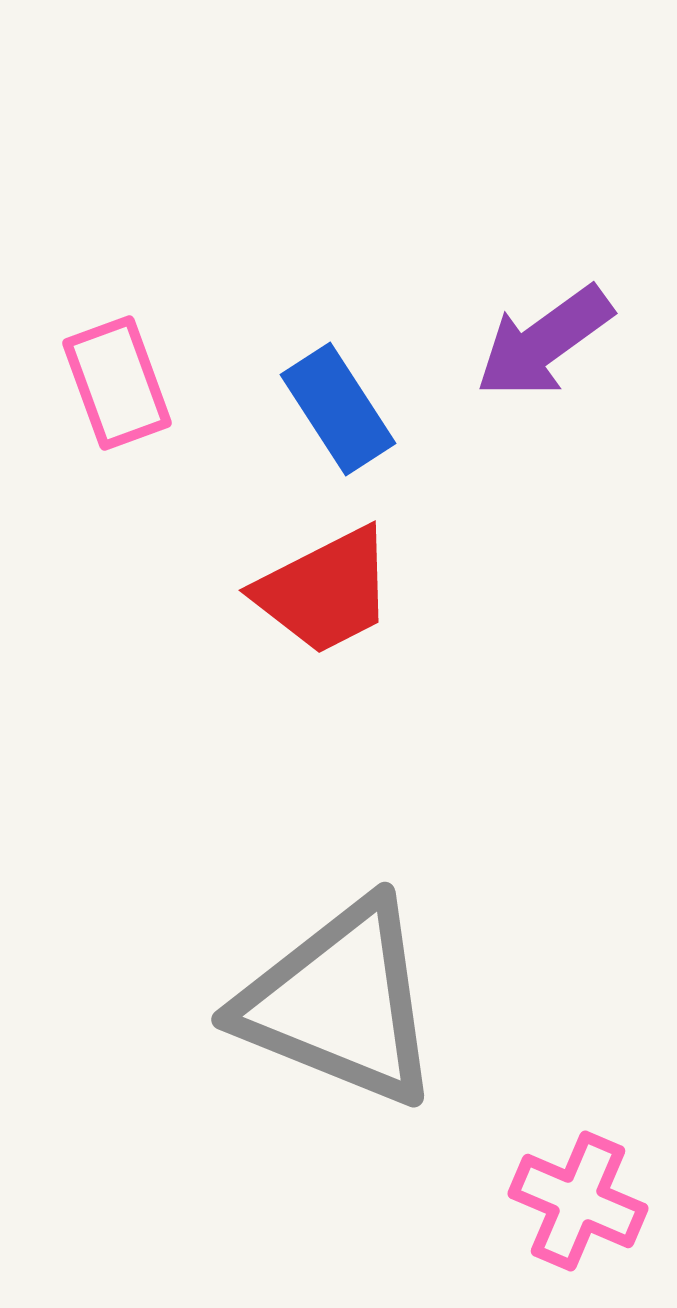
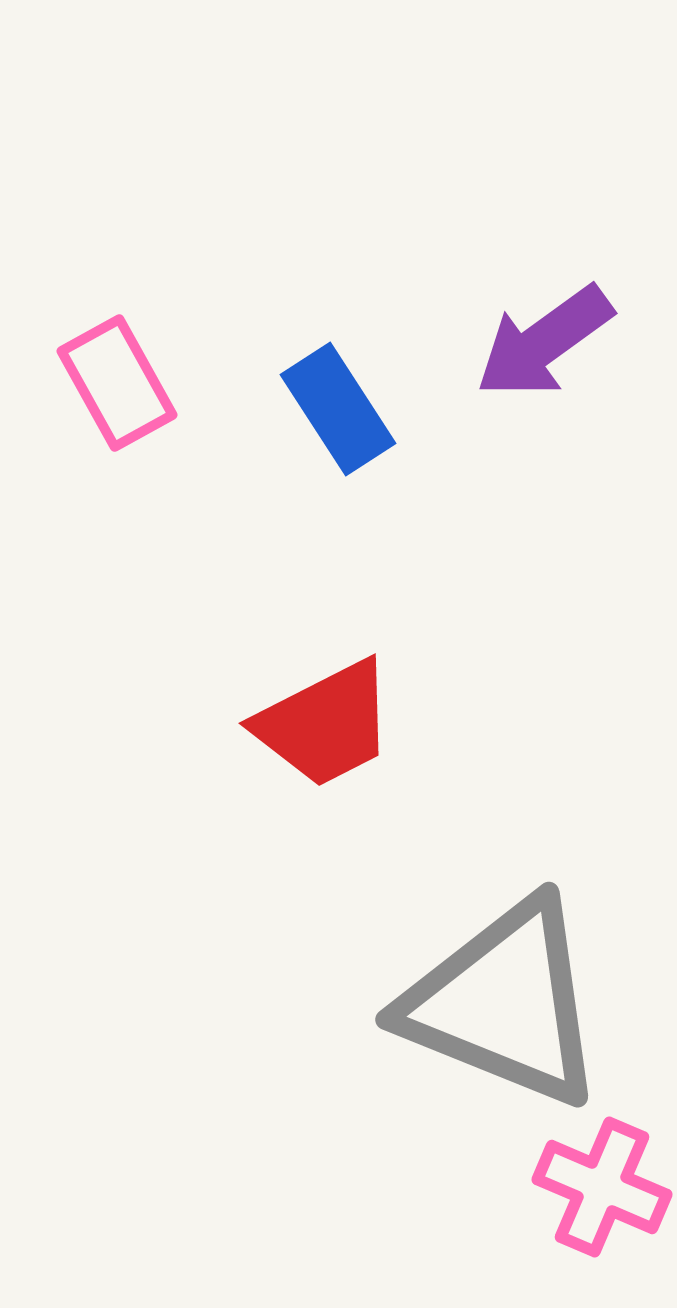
pink rectangle: rotated 9 degrees counterclockwise
red trapezoid: moved 133 px down
gray triangle: moved 164 px right
pink cross: moved 24 px right, 14 px up
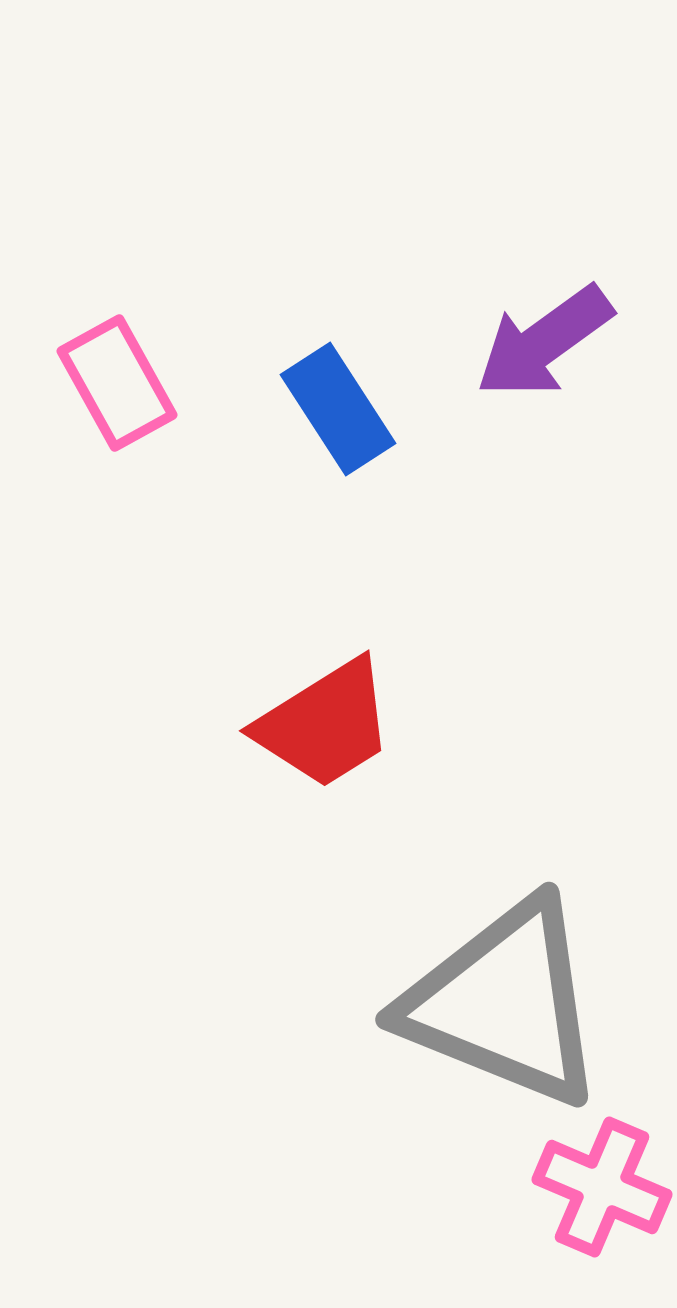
red trapezoid: rotated 5 degrees counterclockwise
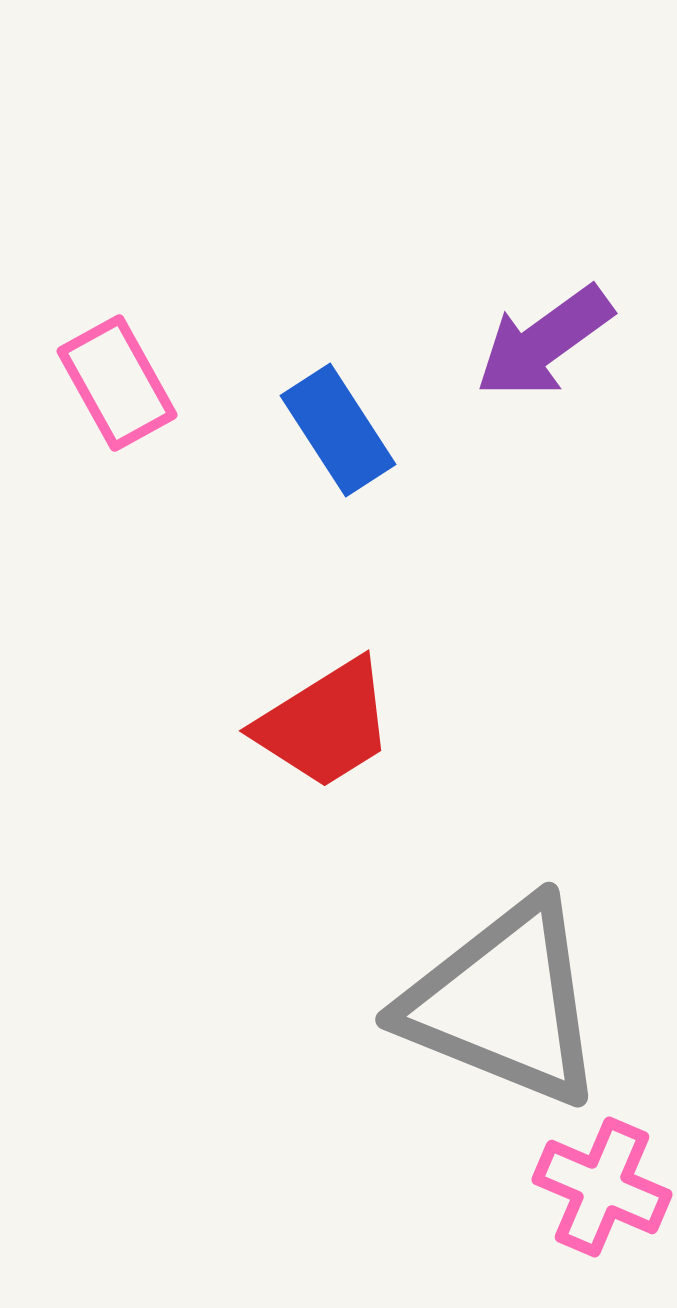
blue rectangle: moved 21 px down
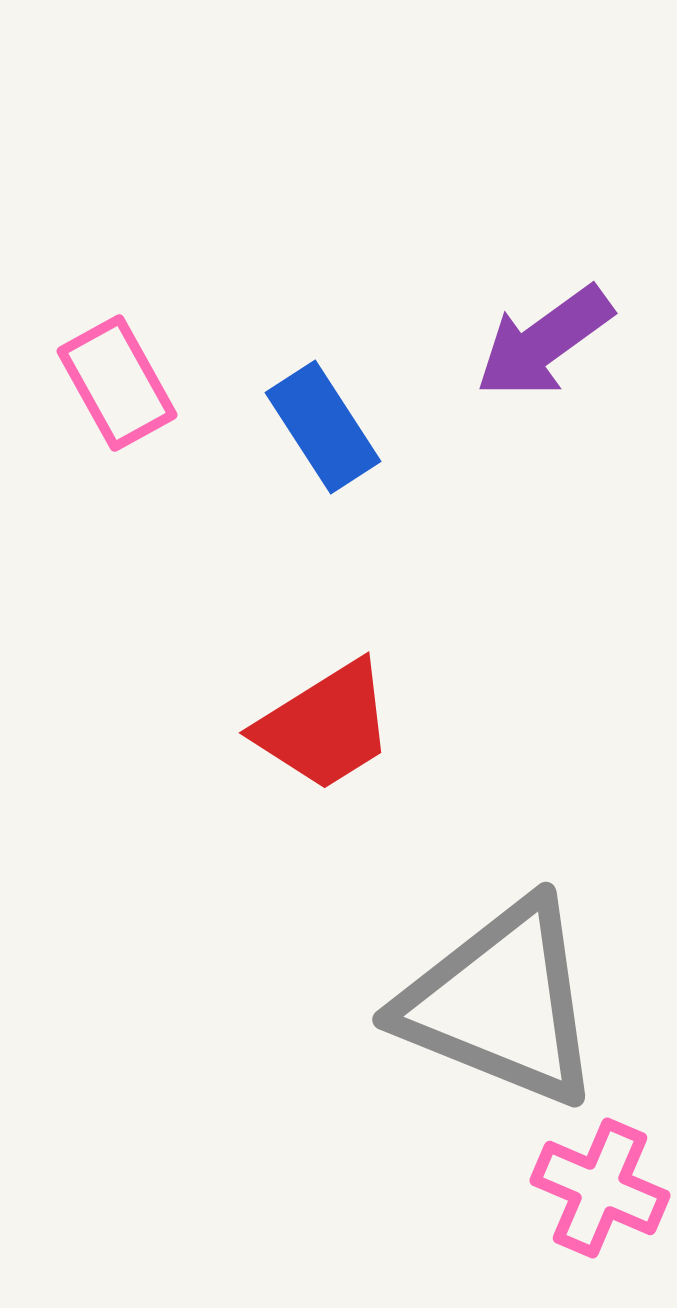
blue rectangle: moved 15 px left, 3 px up
red trapezoid: moved 2 px down
gray triangle: moved 3 px left
pink cross: moved 2 px left, 1 px down
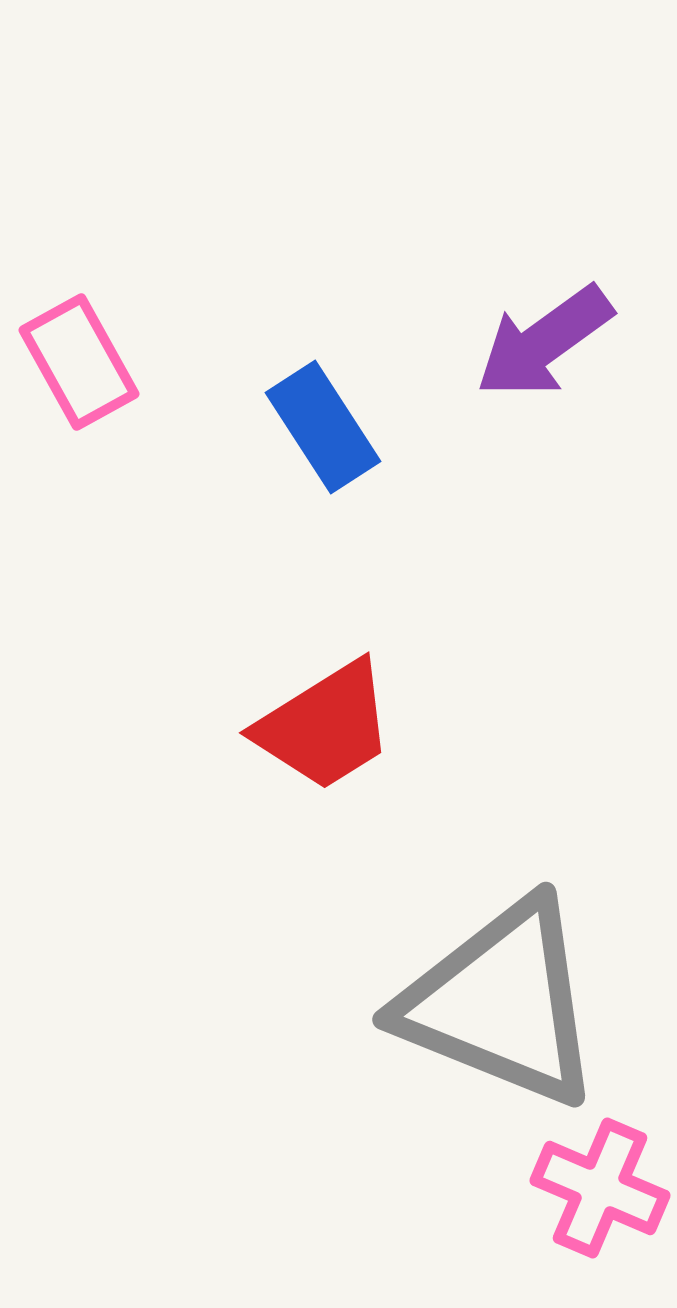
pink rectangle: moved 38 px left, 21 px up
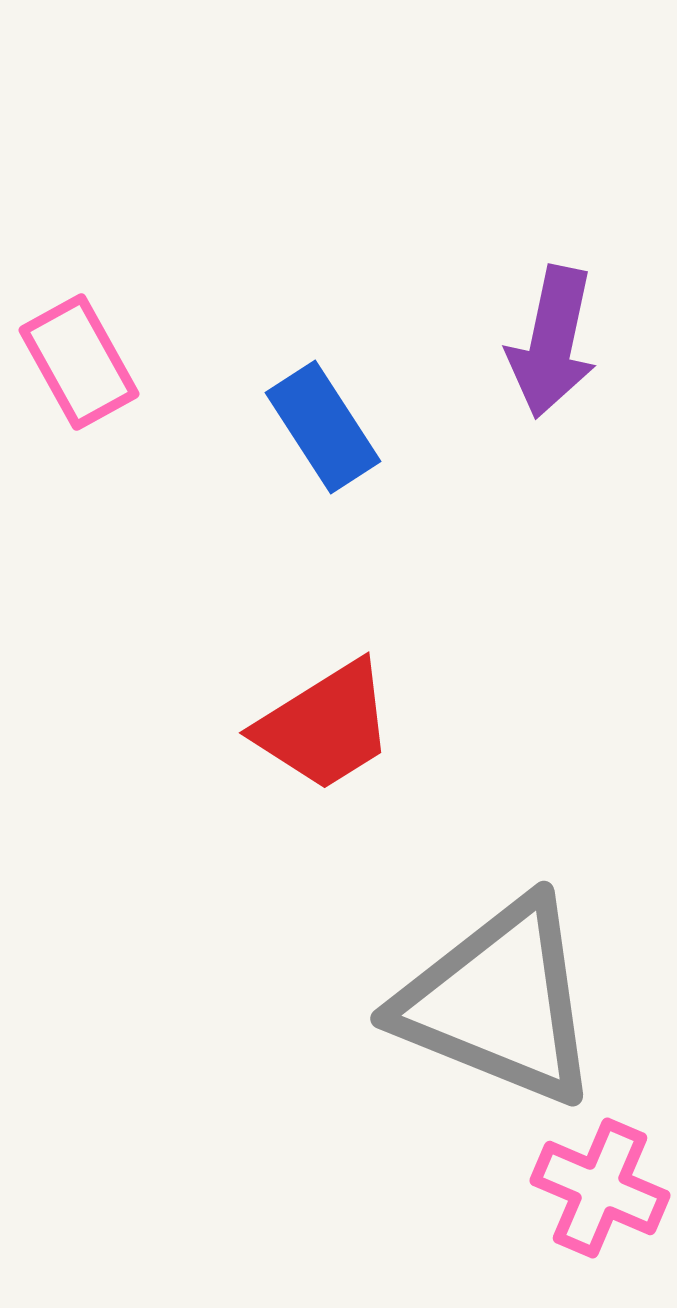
purple arrow: moved 8 px right; rotated 42 degrees counterclockwise
gray triangle: moved 2 px left, 1 px up
